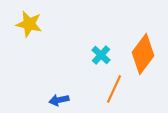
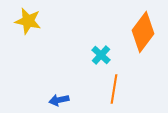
yellow star: moved 1 px left, 3 px up
orange diamond: moved 22 px up
orange line: rotated 16 degrees counterclockwise
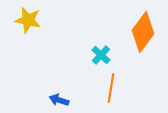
yellow star: moved 1 px up
orange line: moved 3 px left, 1 px up
blue arrow: rotated 30 degrees clockwise
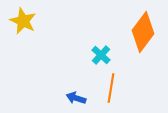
yellow star: moved 5 px left, 1 px down; rotated 12 degrees clockwise
blue arrow: moved 17 px right, 2 px up
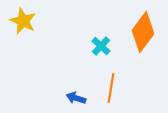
cyan cross: moved 9 px up
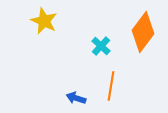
yellow star: moved 21 px right
orange line: moved 2 px up
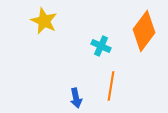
orange diamond: moved 1 px right, 1 px up
cyan cross: rotated 18 degrees counterclockwise
blue arrow: rotated 120 degrees counterclockwise
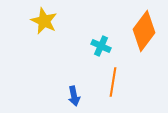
orange line: moved 2 px right, 4 px up
blue arrow: moved 2 px left, 2 px up
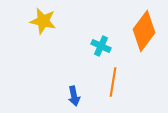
yellow star: moved 1 px left; rotated 12 degrees counterclockwise
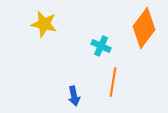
yellow star: moved 1 px right, 3 px down
orange diamond: moved 3 px up
